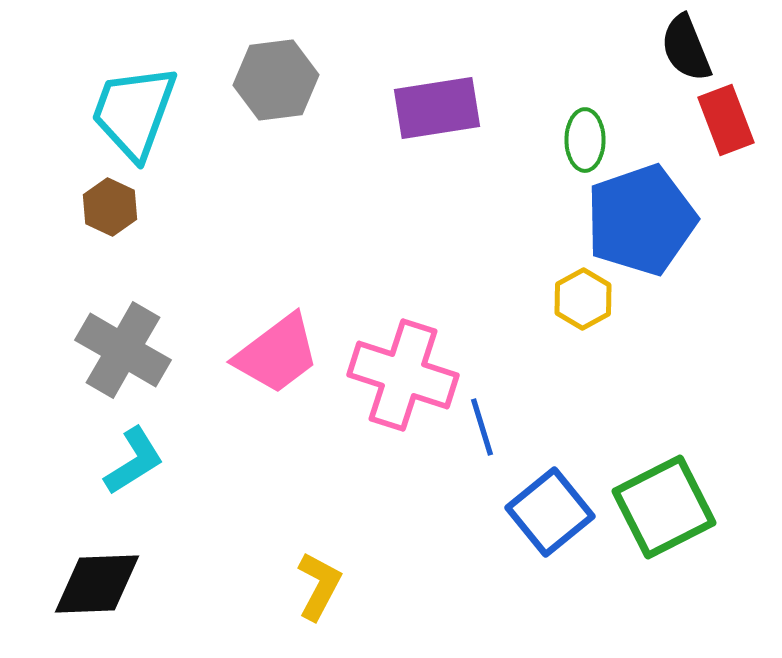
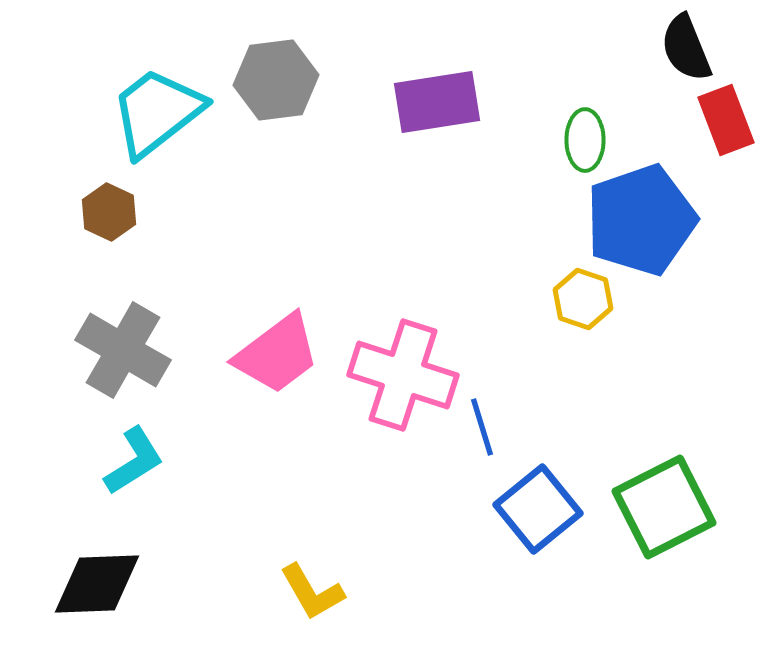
purple rectangle: moved 6 px up
cyan trapezoid: moved 23 px right; rotated 32 degrees clockwise
brown hexagon: moved 1 px left, 5 px down
yellow hexagon: rotated 12 degrees counterclockwise
blue square: moved 12 px left, 3 px up
yellow L-shape: moved 7 px left, 6 px down; rotated 122 degrees clockwise
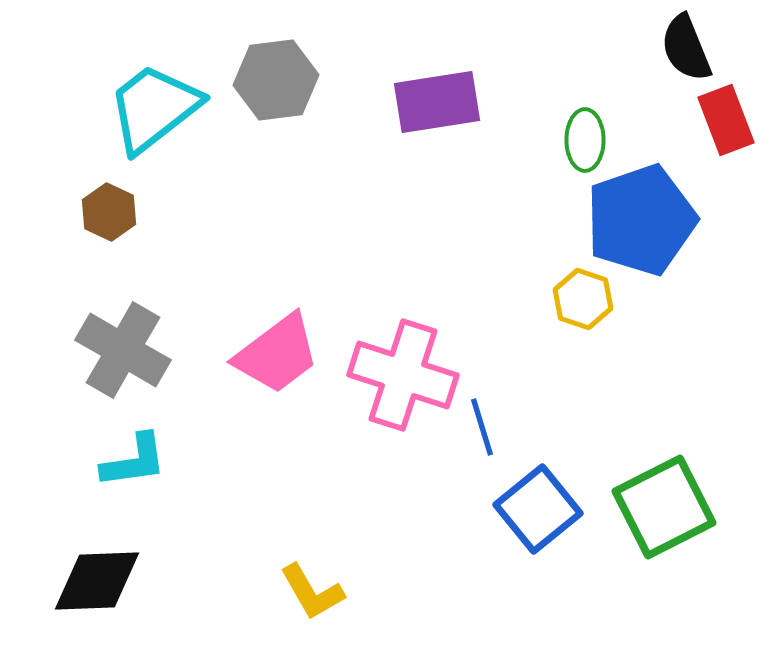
cyan trapezoid: moved 3 px left, 4 px up
cyan L-shape: rotated 24 degrees clockwise
black diamond: moved 3 px up
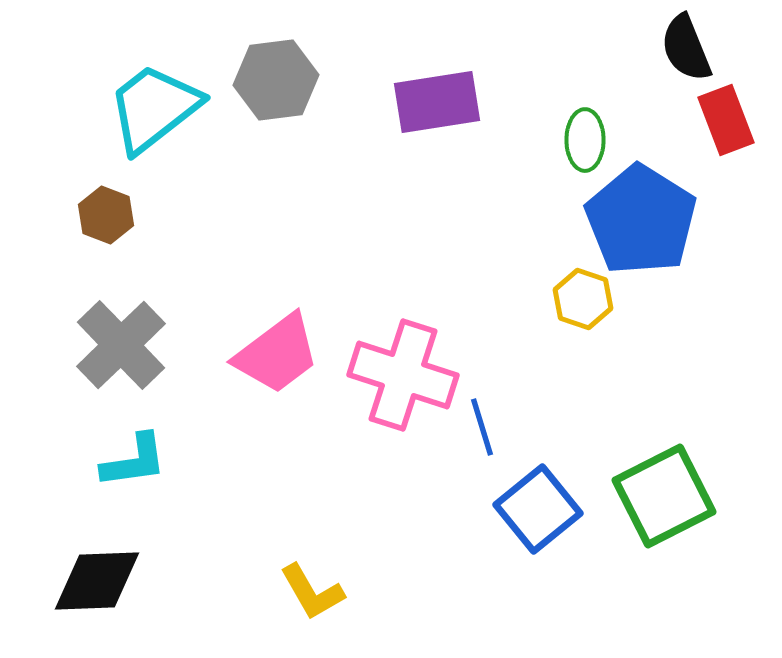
brown hexagon: moved 3 px left, 3 px down; rotated 4 degrees counterclockwise
blue pentagon: rotated 21 degrees counterclockwise
gray cross: moved 2 px left, 5 px up; rotated 16 degrees clockwise
green square: moved 11 px up
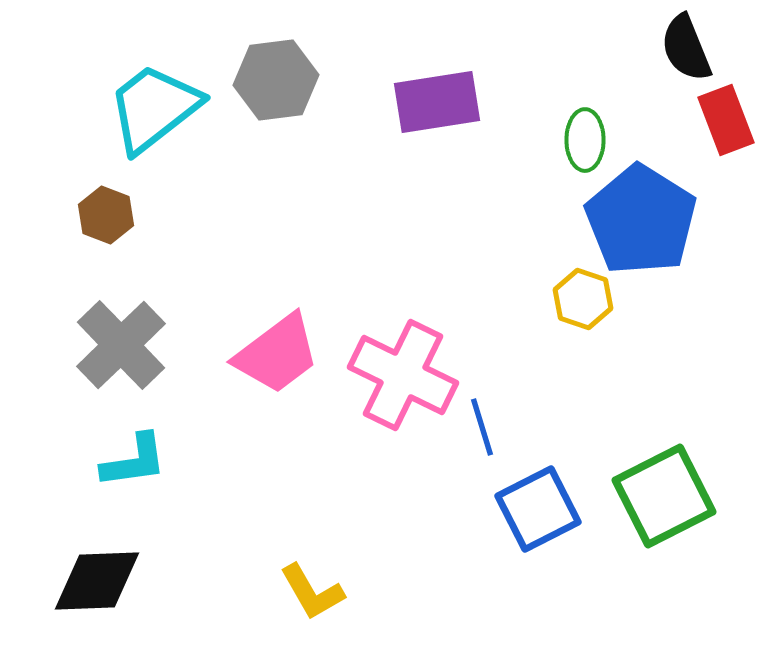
pink cross: rotated 8 degrees clockwise
blue square: rotated 12 degrees clockwise
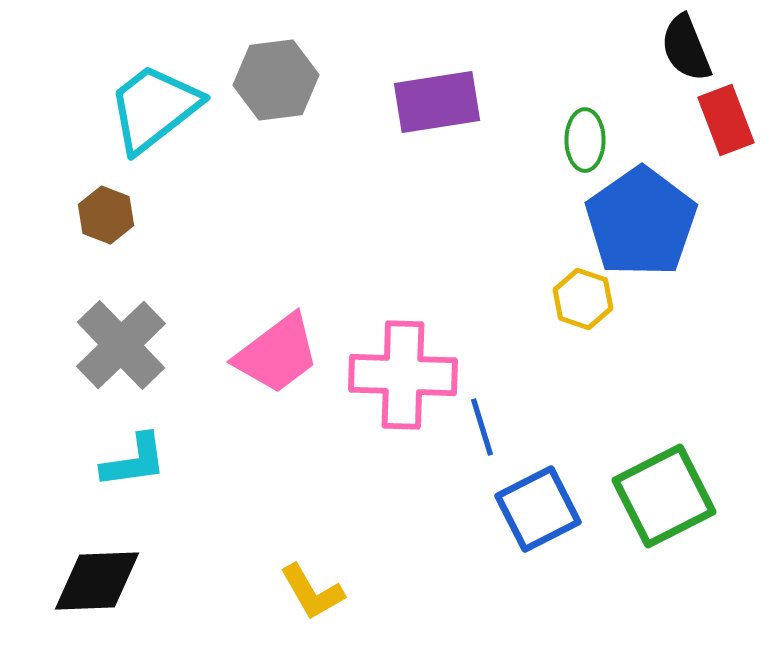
blue pentagon: moved 2 px down; rotated 5 degrees clockwise
pink cross: rotated 24 degrees counterclockwise
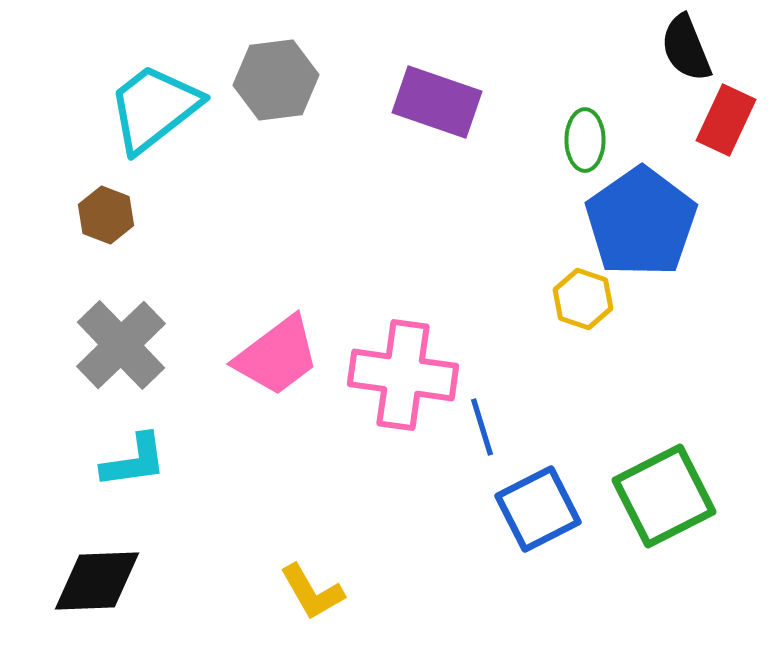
purple rectangle: rotated 28 degrees clockwise
red rectangle: rotated 46 degrees clockwise
pink trapezoid: moved 2 px down
pink cross: rotated 6 degrees clockwise
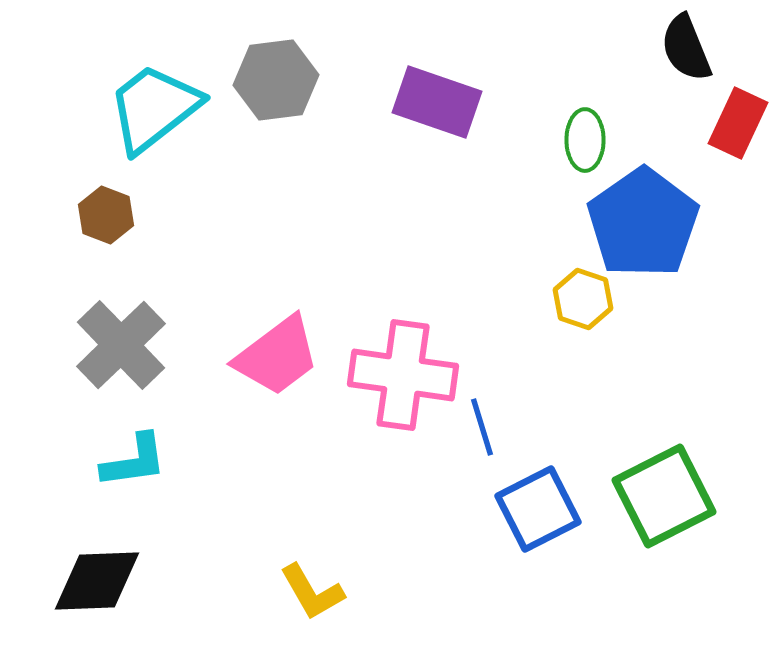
red rectangle: moved 12 px right, 3 px down
blue pentagon: moved 2 px right, 1 px down
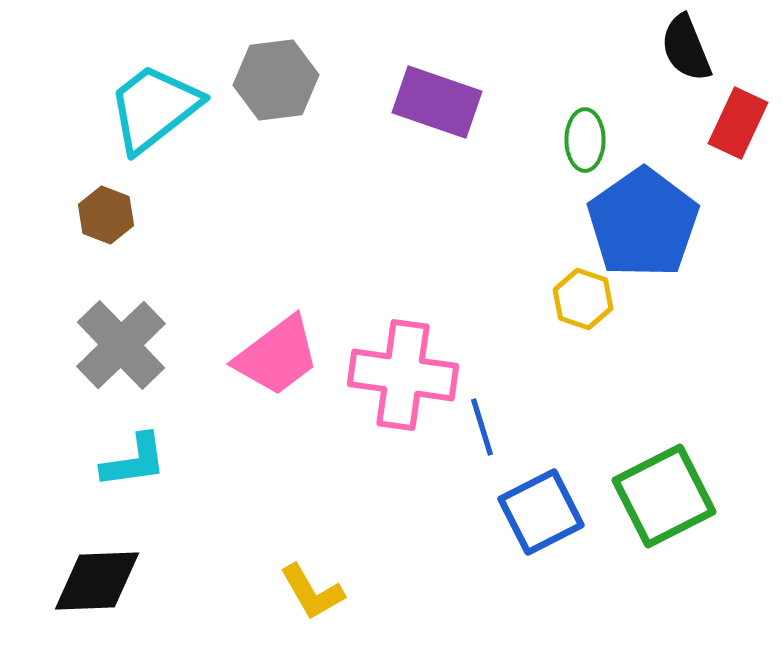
blue square: moved 3 px right, 3 px down
